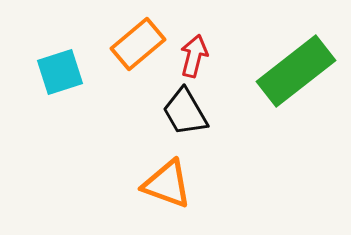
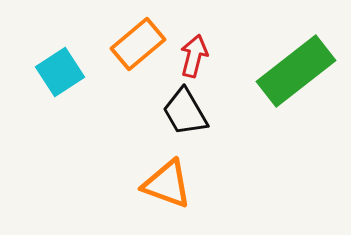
cyan square: rotated 15 degrees counterclockwise
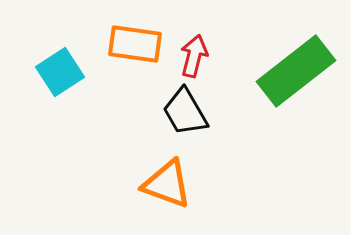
orange rectangle: moved 3 px left; rotated 48 degrees clockwise
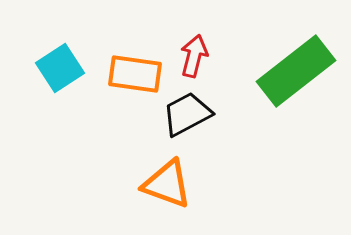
orange rectangle: moved 30 px down
cyan square: moved 4 px up
black trapezoid: moved 2 px right, 2 px down; rotated 92 degrees clockwise
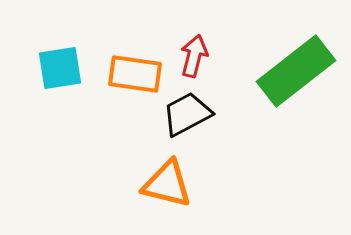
cyan square: rotated 24 degrees clockwise
orange triangle: rotated 6 degrees counterclockwise
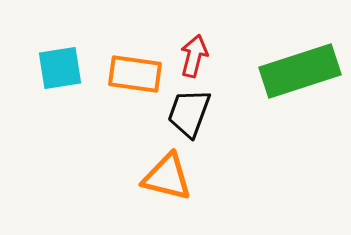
green rectangle: moved 4 px right; rotated 20 degrees clockwise
black trapezoid: moved 2 px right, 1 px up; rotated 42 degrees counterclockwise
orange triangle: moved 7 px up
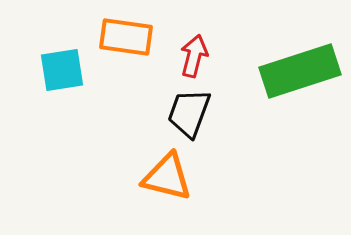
cyan square: moved 2 px right, 2 px down
orange rectangle: moved 9 px left, 37 px up
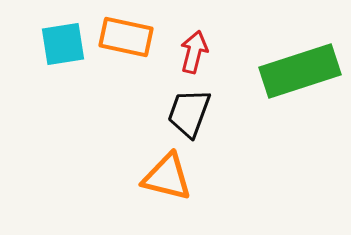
orange rectangle: rotated 4 degrees clockwise
red arrow: moved 4 px up
cyan square: moved 1 px right, 26 px up
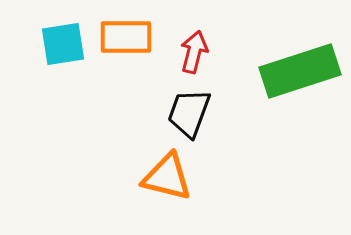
orange rectangle: rotated 12 degrees counterclockwise
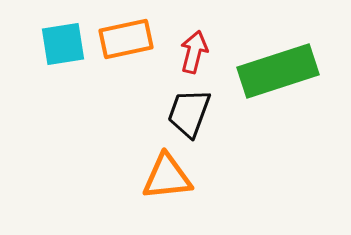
orange rectangle: moved 2 px down; rotated 12 degrees counterclockwise
green rectangle: moved 22 px left
orange triangle: rotated 20 degrees counterclockwise
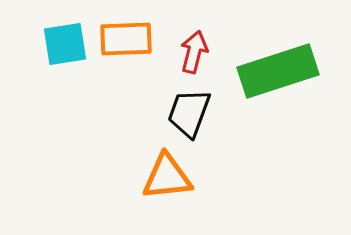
orange rectangle: rotated 10 degrees clockwise
cyan square: moved 2 px right
